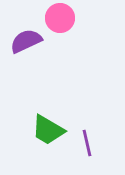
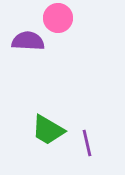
pink circle: moved 2 px left
purple semicircle: moved 2 px right; rotated 28 degrees clockwise
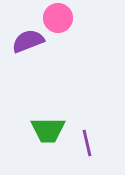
purple semicircle: rotated 24 degrees counterclockwise
green trapezoid: rotated 30 degrees counterclockwise
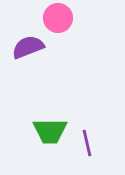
purple semicircle: moved 6 px down
green trapezoid: moved 2 px right, 1 px down
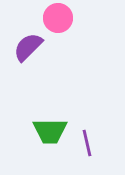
purple semicircle: rotated 24 degrees counterclockwise
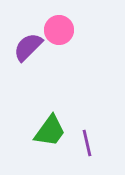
pink circle: moved 1 px right, 12 px down
green trapezoid: rotated 54 degrees counterclockwise
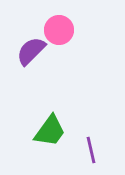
purple semicircle: moved 3 px right, 4 px down
purple line: moved 4 px right, 7 px down
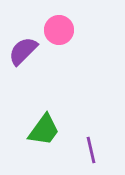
purple semicircle: moved 8 px left
green trapezoid: moved 6 px left, 1 px up
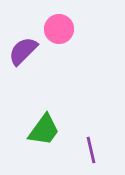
pink circle: moved 1 px up
